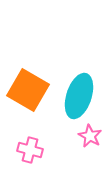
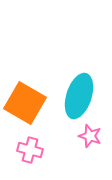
orange square: moved 3 px left, 13 px down
pink star: rotated 10 degrees counterclockwise
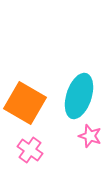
pink cross: rotated 20 degrees clockwise
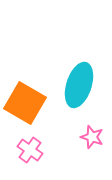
cyan ellipse: moved 11 px up
pink star: moved 2 px right, 1 px down
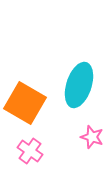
pink cross: moved 1 px down
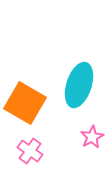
pink star: rotated 25 degrees clockwise
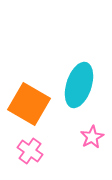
orange square: moved 4 px right, 1 px down
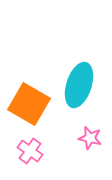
pink star: moved 2 px left, 1 px down; rotated 30 degrees counterclockwise
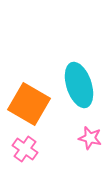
cyan ellipse: rotated 36 degrees counterclockwise
pink cross: moved 5 px left, 2 px up
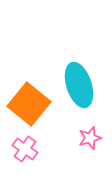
orange square: rotated 9 degrees clockwise
pink star: rotated 30 degrees counterclockwise
